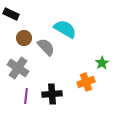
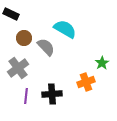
gray cross: rotated 20 degrees clockwise
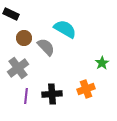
orange cross: moved 7 px down
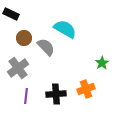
black cross: moved 4 px right
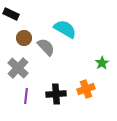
gray cross: rotated 10 degrees counterclockwise
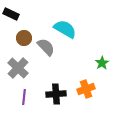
purple line: moved 2 px left, 1 px down
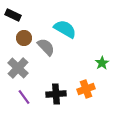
black rectangle: moved 2 px right, 1 px down
purple line: rotated 42 degrees counterclockwise
